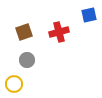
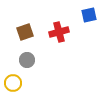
brown square: moved 1 px right
yellow circle: moved 1 px left, 1 px up
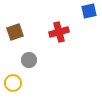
blue square: moved 4 px up
brown square: moved 10 px left
gray circle: moved 2 px right
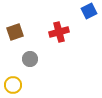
blue square: rotated 14 degrees counterclockwise
gray circle: moved 1 px right, 1 px up
yellow circle: moved 2 px down
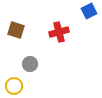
brown square: moved 1 px right, 2 px up; rotated 36 degrees clockwise
gray circle: moved 5 px down
yellow circle: moved 1 px right, 1 px down
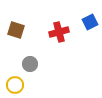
blue square: moved 1 px right, 11 px down
yellow circle: moved 1 px right, 1 px up
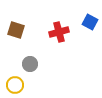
blue square: rotated 35 degrees counterclockwise
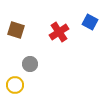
red cross: rotated 18 degrees counterclockwise
